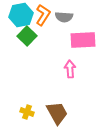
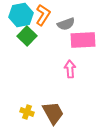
gray semicircle: moved 2 px right, 7 px down; rotated 24 degrees counterclockwise
brown trapezoid: moved 4 px left
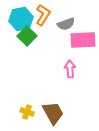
cyan hexagon: moved 4 px down
